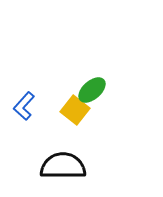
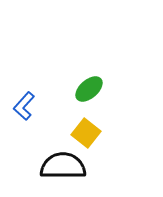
green ellipse: moved 3 px left, 1 px up
yellow square: moved 11 px right, 23 px down
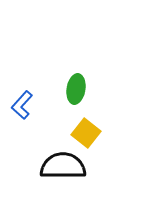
green ellipse: moved 13 px left; rotated 40 degrees counterclockwise
blue L-shape: moved 2 px left, 1 px up
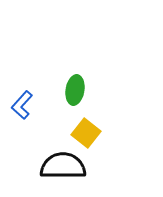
green ellipse: moved 1 px left, 1 px down
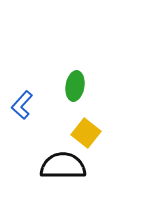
green ellipse: moved 4 px up
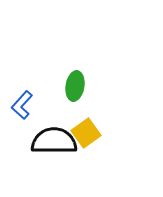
yellow square: rotated 16 degrees clockwise
black semicircle: moved 9 px left, 25 px up
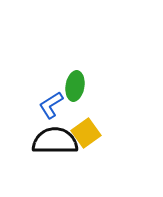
blue L-shape: moved 29 px right; rotated 16 degrees clockwise
black semicircle: moved 1 px right
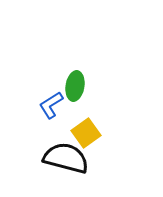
black semicircle: moved 11 px right, 17 px down; rotated 15 degrees clockwise
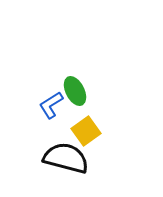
green ellipse: moved 5 px down; rotated 36 degrees counterclockwise
yellow square: moved 2 px up
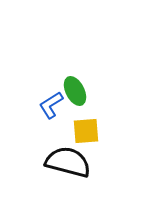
yellow square: rotated 32 degrees clockwise
black semicircle: moved 2 px right, 4 px down
